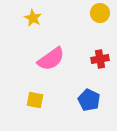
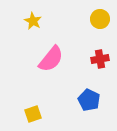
yellow circle: moved 6 px down
yellow star: moved 3 px down
pink semicircle: rotated 16 degrees counterclockwise
yellow square: moved 2 px left, 14 px down; rotated 30 degrees counterclockwise
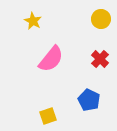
yellow circle: moved 1 px right
red cross: rotated 36 degrees counterclockwise
yellow square: moved 15 px right, 2 px down
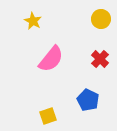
blue pentagon: moved 1 px left
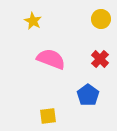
pink semicircle: rotated 108 degrees counterclockwise
blue pentagon: moved 5 px up; rotated 10 degrees clockwise
yellow square: rotated 12 degrees clockwise
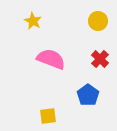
yellow circle: moved 3 px left, 2 px down
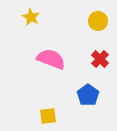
yellow star: moved 2 px left, 4 px up
